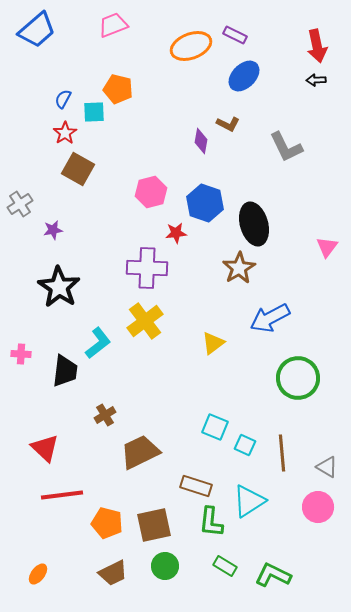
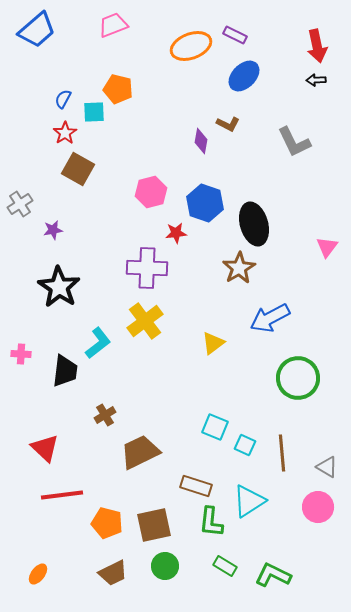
gray L-shape at (286, 147): moved 8 px right, 5 px up
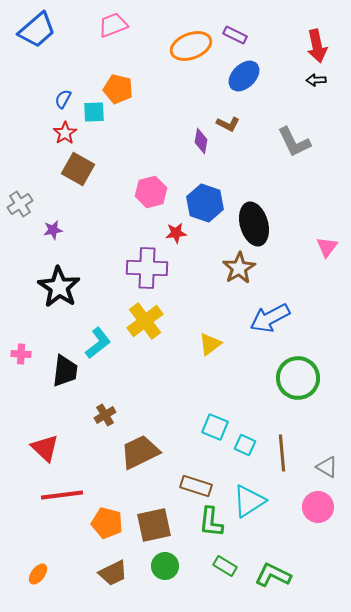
yellow triangle at (213, 343): moved 3 px left, 1 px down
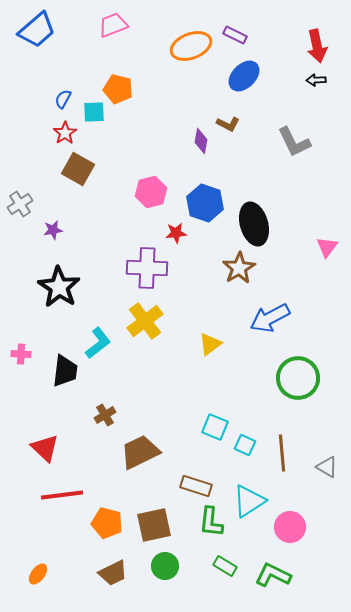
pink circle at (318, 507): moved 28 px left, 20 px down
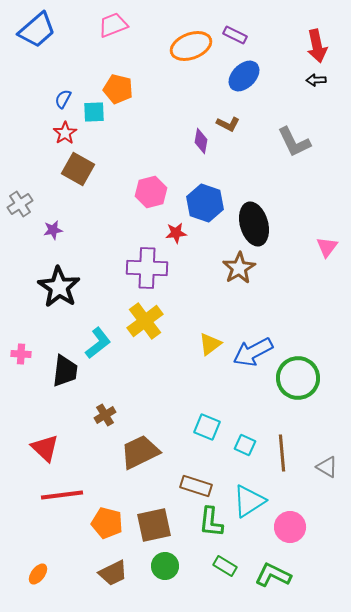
blue arrow at (270, 318): moved 17 px left, 34 px down
cyan square at (215, 427): moved 8 px left
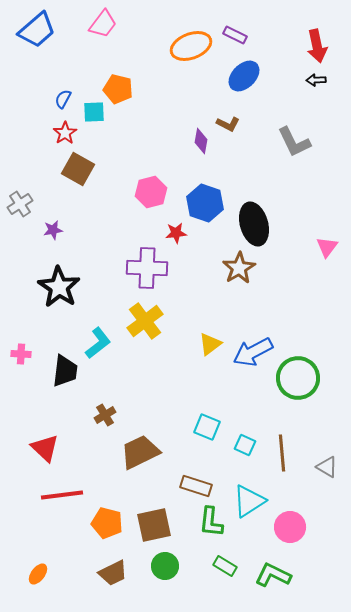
pink trapezoid at (113, 25): moved 10 px left, 1 px up; rotated 148 degrees clockwise
